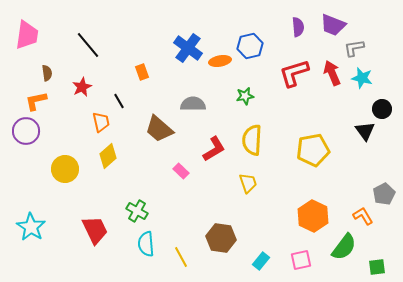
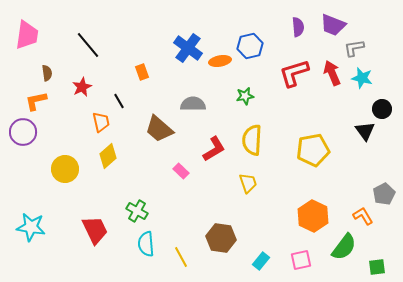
purple circle at (26, 131): moved 3 px left, 1 px down
cyan star at (31, 227): rotated 24 degrees counterclockwise
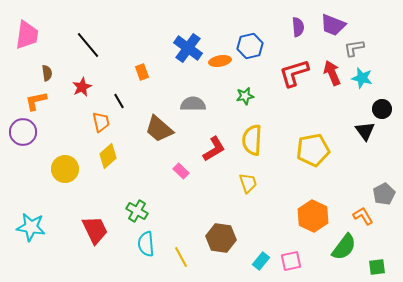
pink square at (301, 260): moved 10 px left, 1 px down
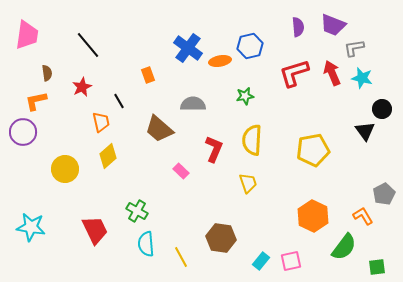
orange rectangle at (142, 72): moved 6 px right, 3 px down
red L-shape at (214, 149): rotated 36 degrees counterclockwise
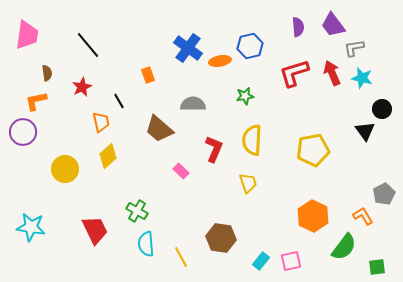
purple trapezoid at (333, 25): rotated 32 degrees clockwise
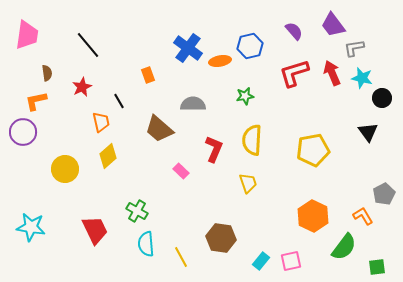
purple semicircle at (298, 27): moved 4 px left, 4 px down; rotated 36 degrees counterclockwise
black circle at (382, 109): moved 11 px up
black triangle at (365, 131): moved 3 px right, 1 px down
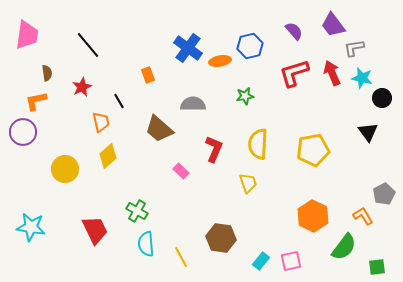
yellow semicircle at (252, 140): moved 6 px right, 4 px down
